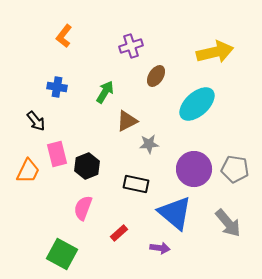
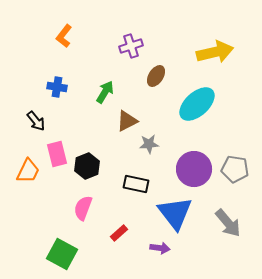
blue triangle: rotated 12 degrees clockwise
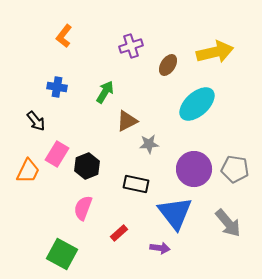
brown ellipse: moved 12 px right, 11 px up
pink rectangle: rotated 45 degrees clockwise
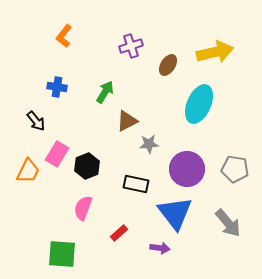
cyan ellipse: moved 2 px right; rotated 24 degrees counterclockwise
purple circle: moved 7 px left
green square: rotated 24 degrees counterclockwise
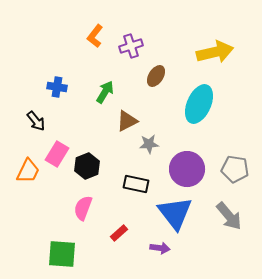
orange L-shape: moved 31 px right
brown ellipse: moved 12 px left, 11 px down
gray arrow: moved 1 px right, 7 px up
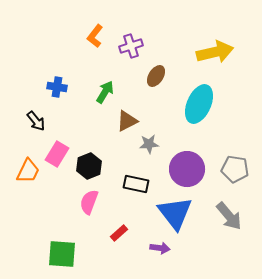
black hexagon: moved 2 px right
pink semicircle: moved 6 px right, 6 px up
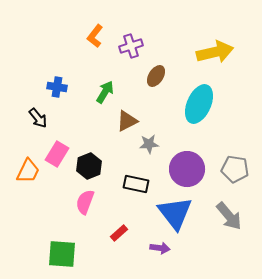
black arrow: moved 2 px right, 3 px up
pink semicircle: moved 4 px left
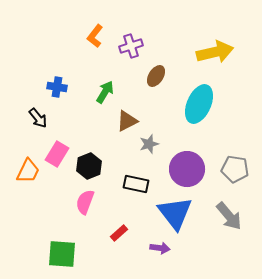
gray star: rotated 12 degrees counterclockwise
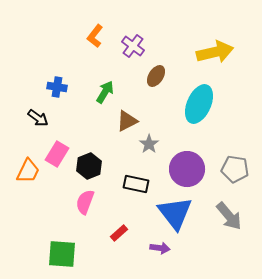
purple cross: moved 2 px right; rotated 35 degrees counterclockwise
black arrow: rotated 15 degrees counterclockwise
gray star: rotated 18 degrees counterclockwise
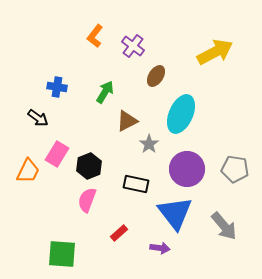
yellow arrow: rotated 15 degrees counterclockwise
cyan ellipse: moved 18 px left, 10 px down
pink semicircle: moved 2 px right, 2 px up
gray arrow: moved 5 px left, 10 px down
